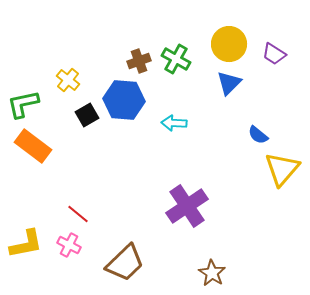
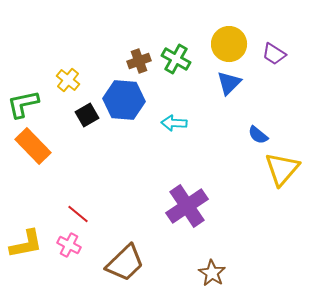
orange rectangle: rotated 9 degrees clockwise
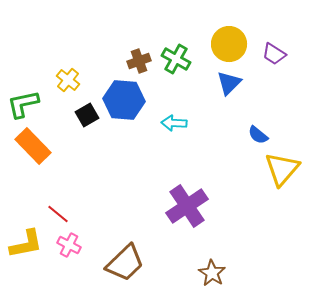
red line: moved 20 px left
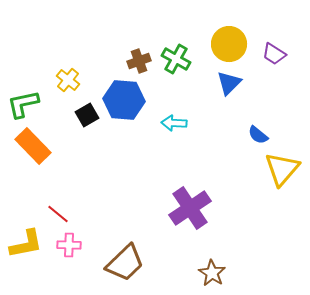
purple cross: moved 3 px right, 2 px down
pink cross: rotated 25 degrees counterclockwise
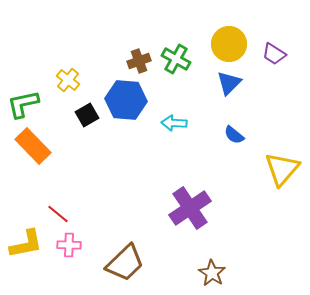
blue hexagon: moved 2 px right
blue semicircle: moved 24 px left
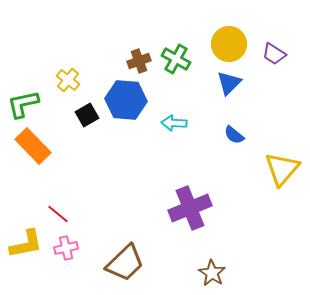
purple cross: rotated 12 degrees clockwise
pink cross: moved 3 px left, 3 px down; rotated 15 degrees counterclockwise
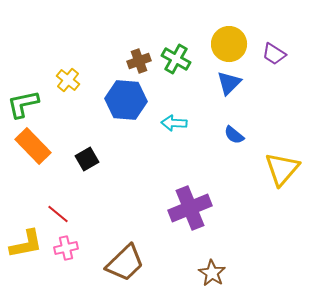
black square: moved 44 px down
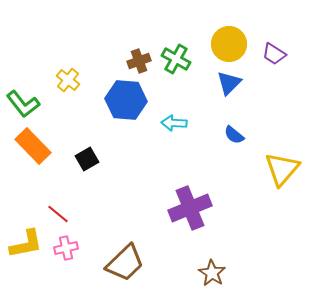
green L-shape: rotated 116 degrees counterclockwise
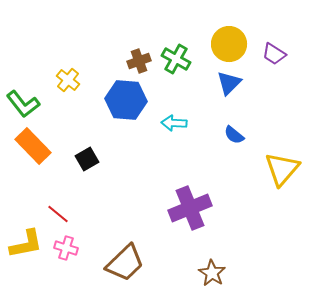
pink cross: rotated 30 degrees clockwise
